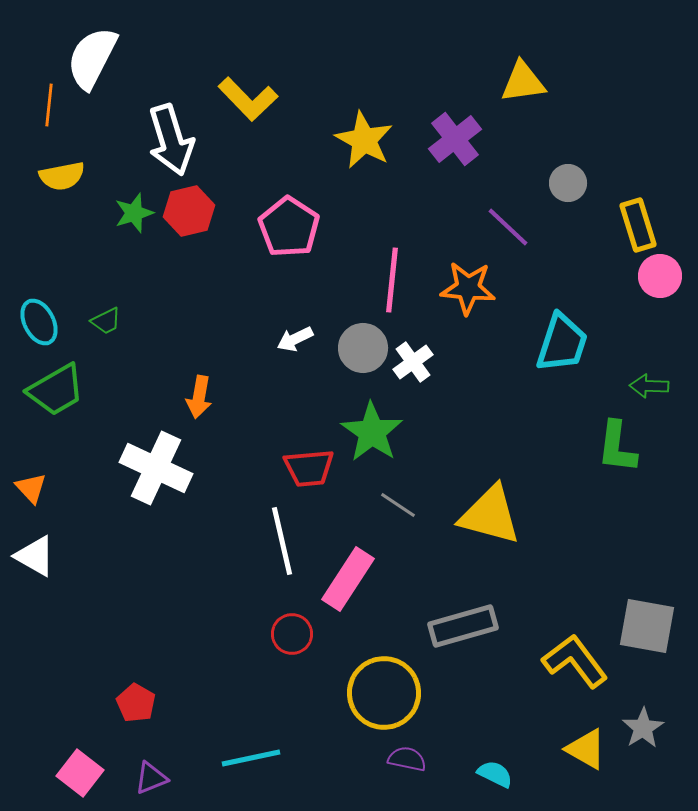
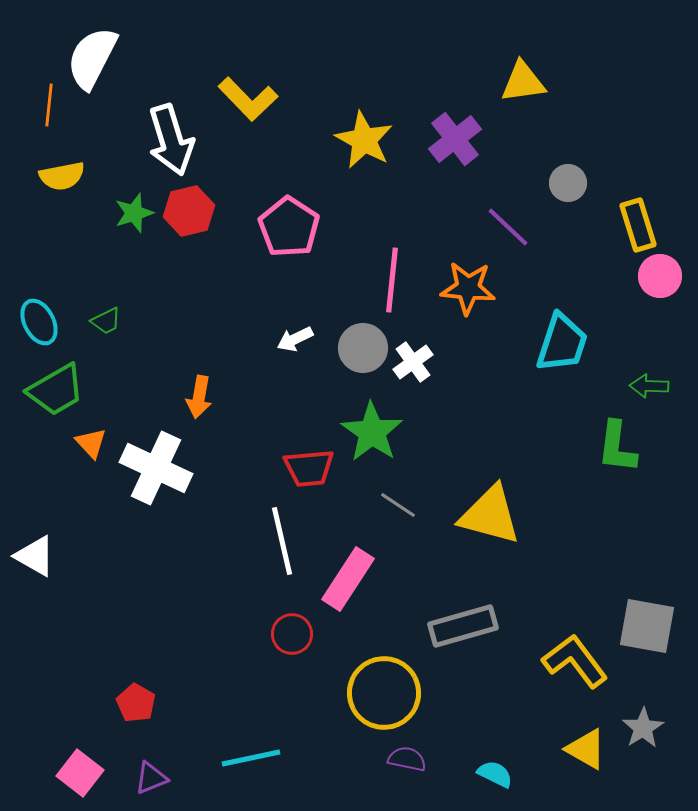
orange triangle at (31, 488): moved 60 px right, 45 px up
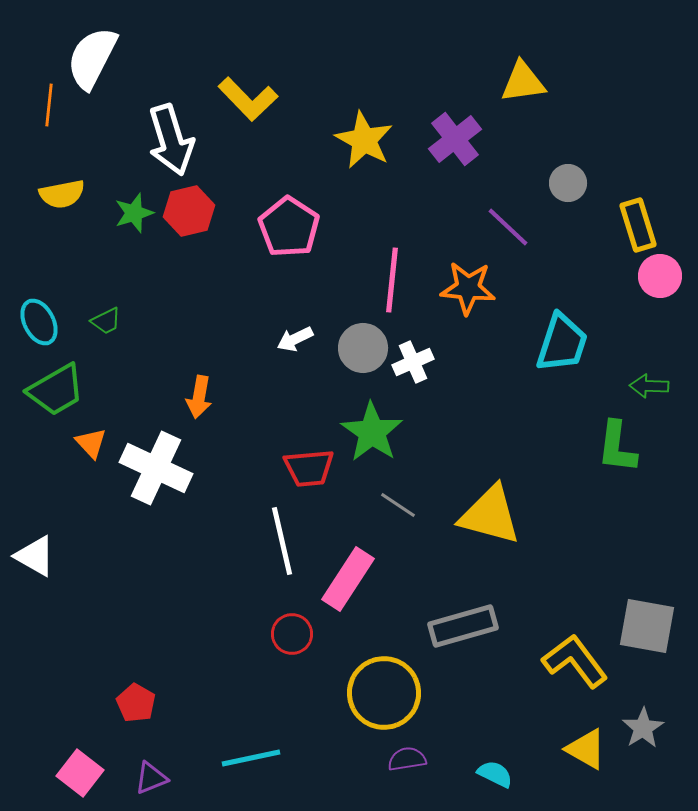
yellow semicircle at (62, 176): moved 18 px down
white cross at (413, 362): rotated 12 degrees clockwise
purple semicircle at (407, 759): rotated 21 degrees counterclockwise
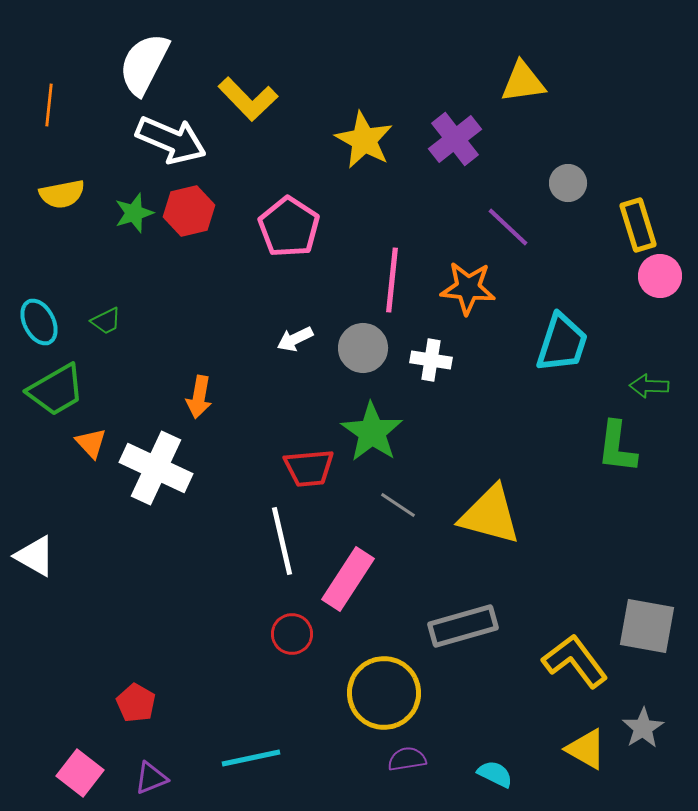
white semicircle at (92, 58): moved 52 px right, 6 px down
white arrow at (171, 140): rotated 50 degrees counterclockwise
white cross at (413, 362): moved 18 px right, 2 px up; rotated 33 degrees clockwise
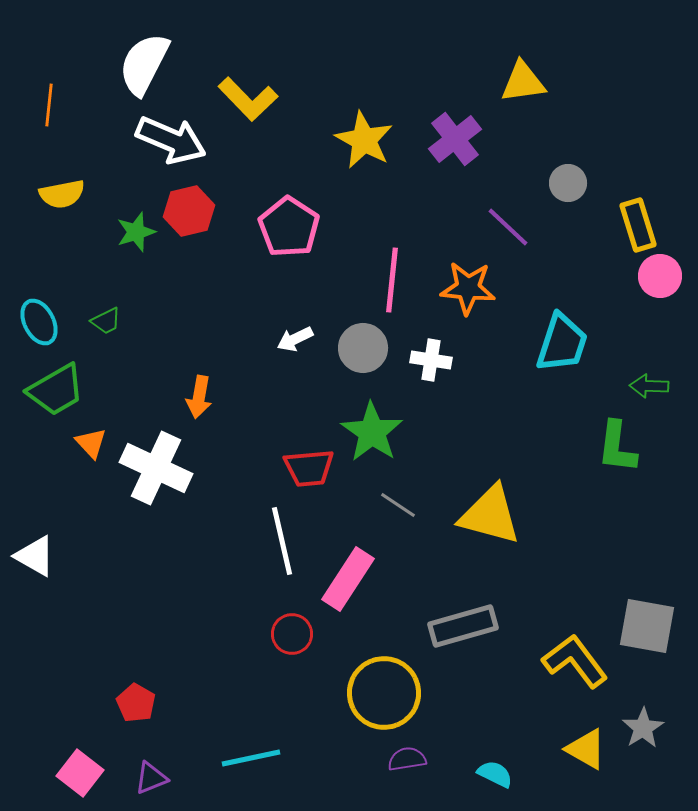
green star at (134, 213): moved 2 px right, 19 px down
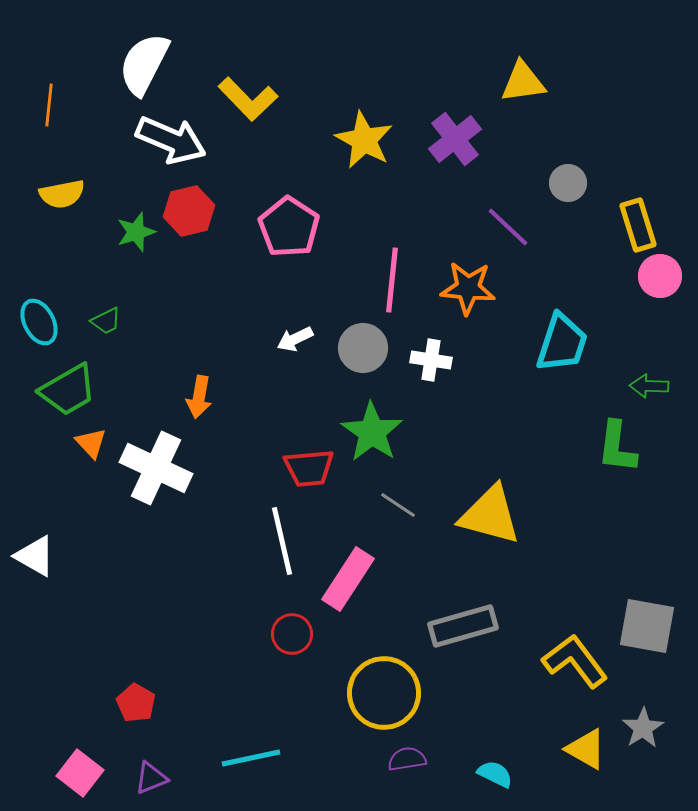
green trapezoid at (56, 390): moved 12 px right
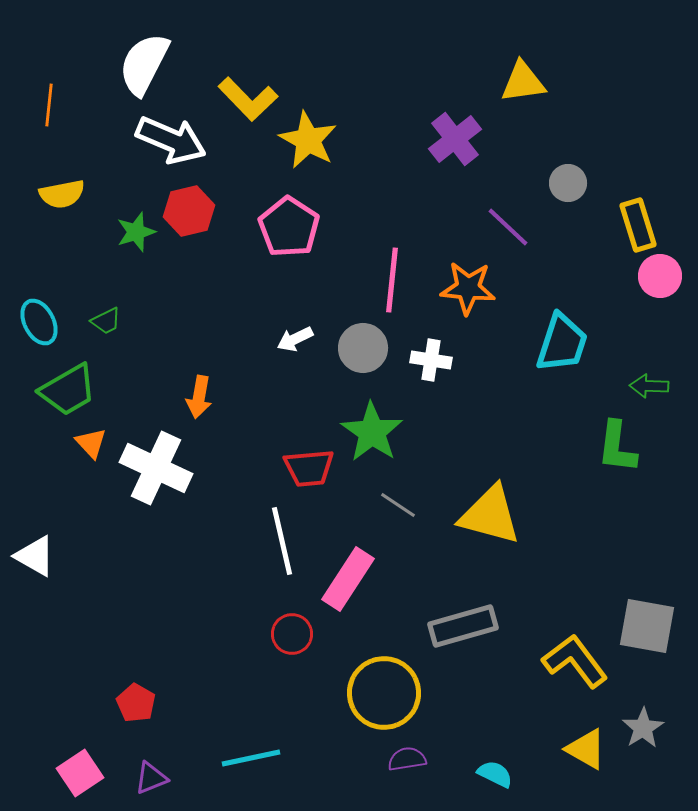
yellow star at (364, 140): moved 56 px left
pink square at (80, 773): rotated 18 degrees clockwise
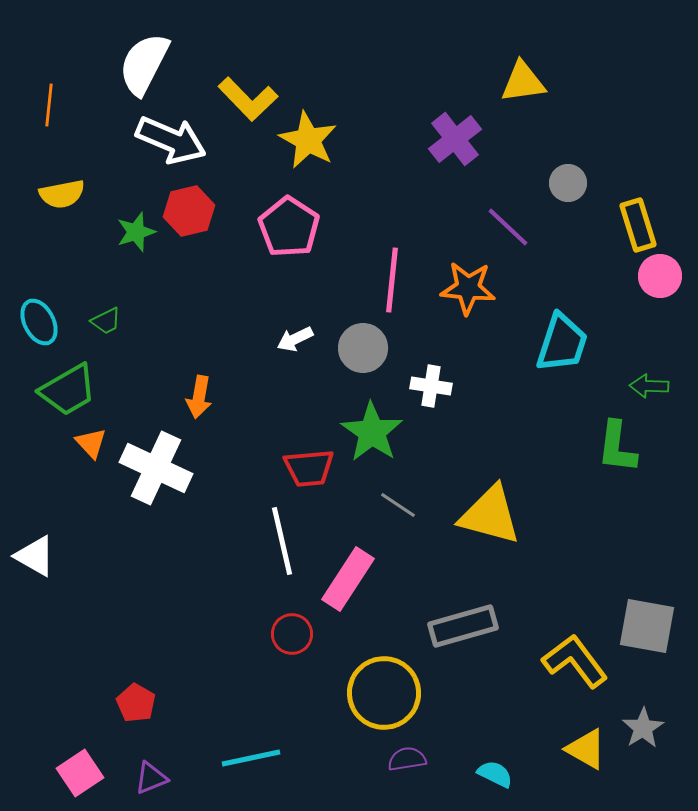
white cross at (431, 360): moved 26 px down
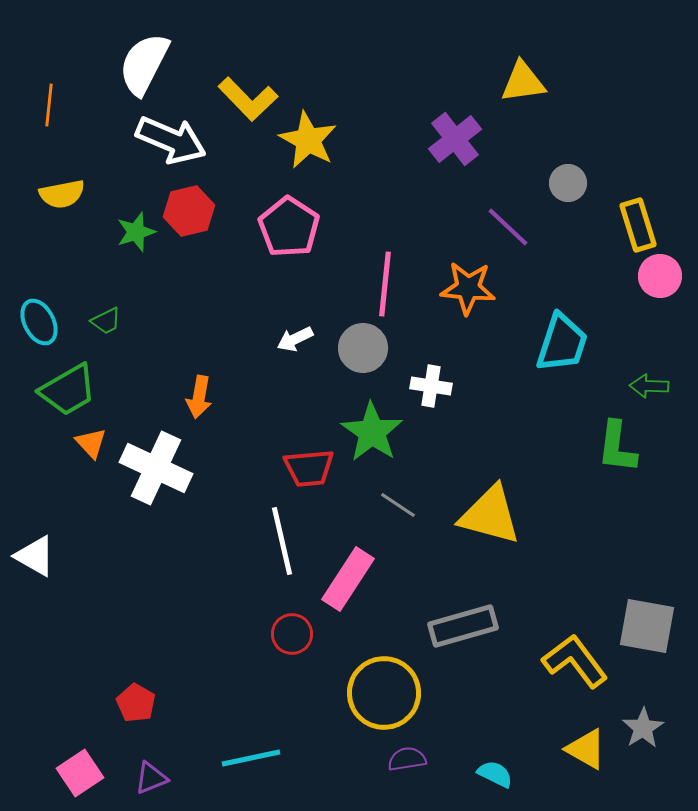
pink line at (392, 280): moved 7 px left, 4 px down
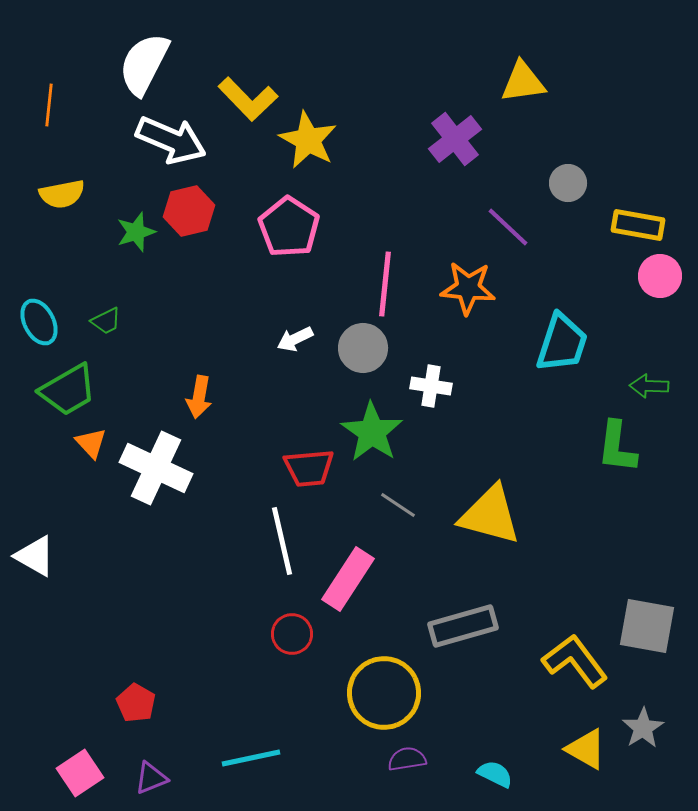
yellow rectangle at (638, 225): rotated 63 degrees counterclockwise
